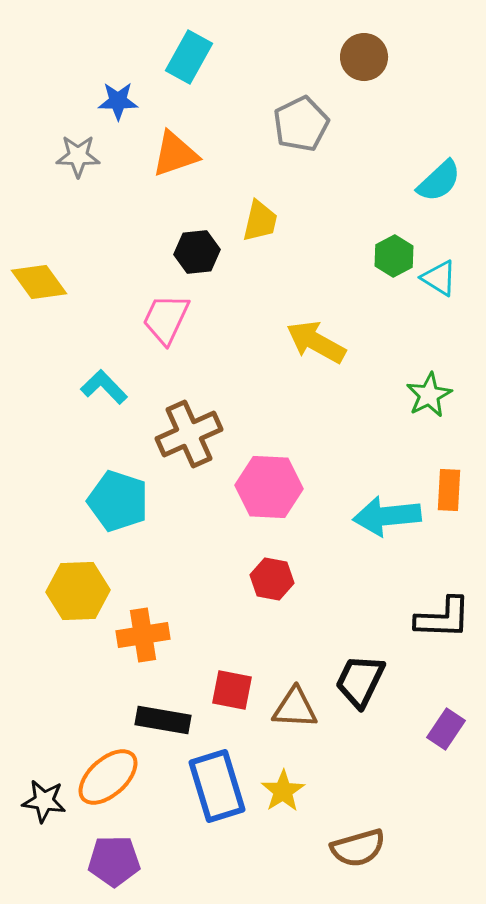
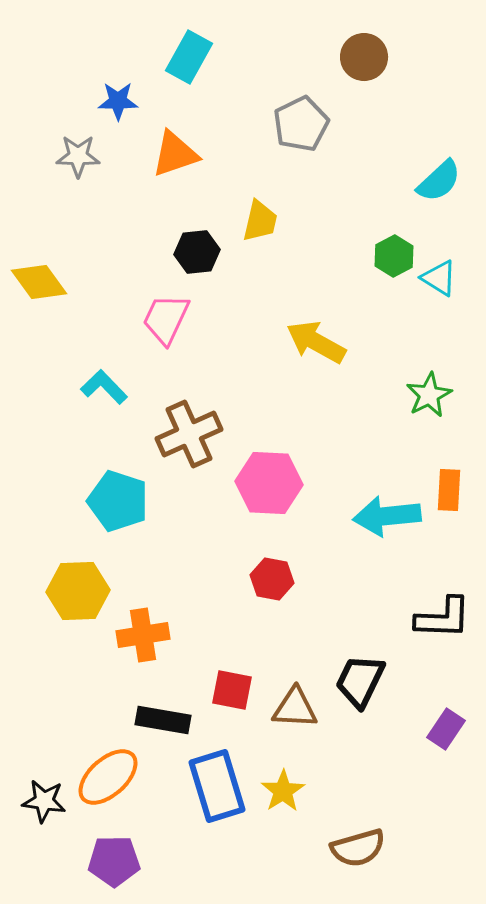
pink hexagon: moved 4 px up
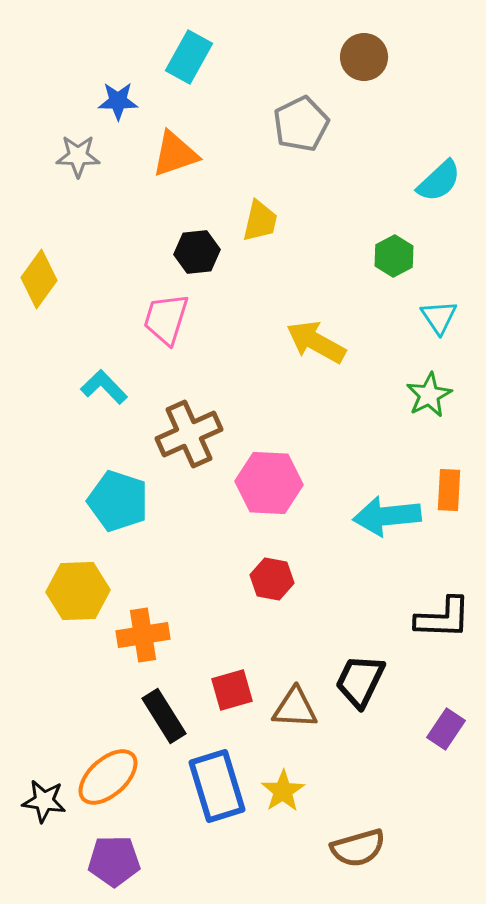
cyan triangle: moved 39 px down; rotated 24 degrees clockwise
yellow diamond: moved 3 px up; rotated 72 degrees clockwise
pink trapezoid: rotated 8 degrees counterclockwise
red square: rotated 27 degrees counterclockwise
black rectangle: moved 1 px right, 4 px up; rotated 48 degrees clockwise
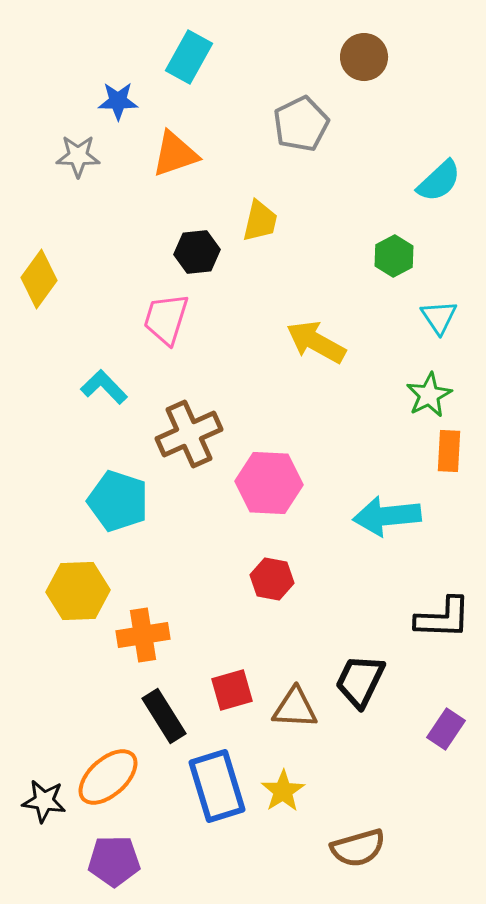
orange rectangle: moved 39 px up
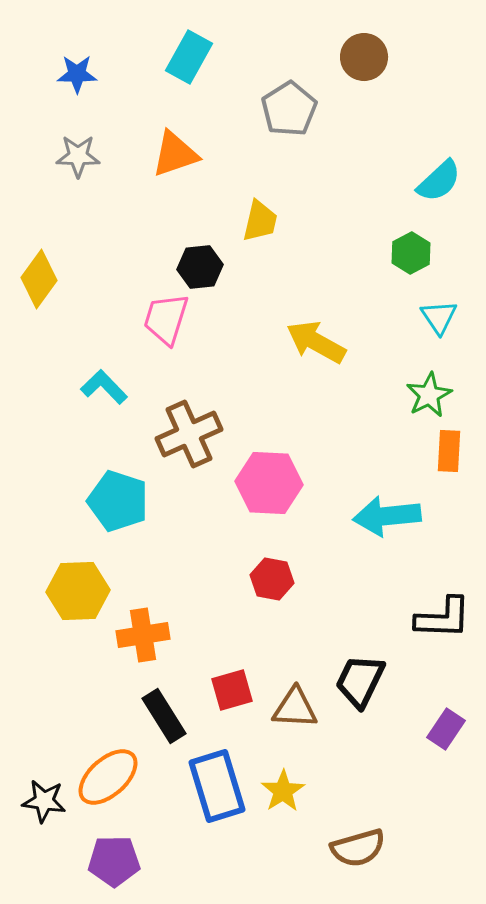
blue star: moved 41 px left, 27 px up
gray pentagon: moved 12 px left, 15 px up; rotated 6 degrees counterclockwise
black hexagon: moved 3 px right, 15 px down
green hexagon: moved 17 px right, 3 px up
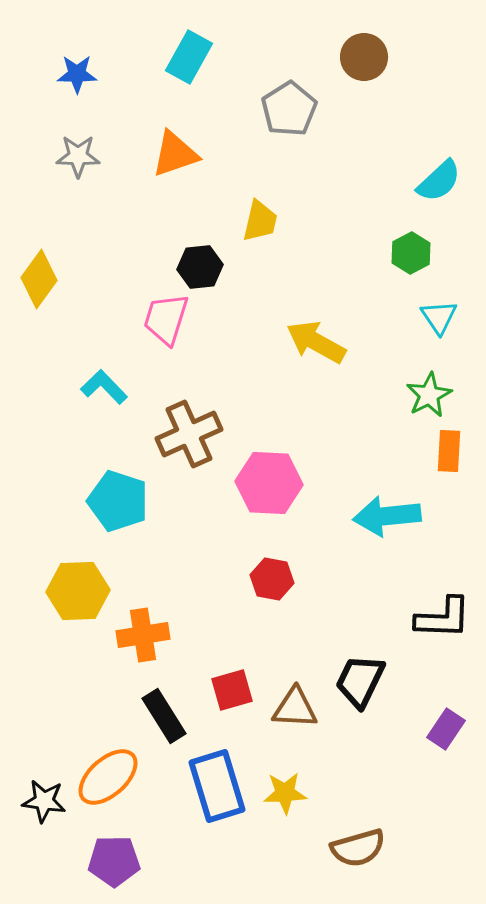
yellow star: moved 2 px right, 2 px down; rotated 30 degrees clockwise
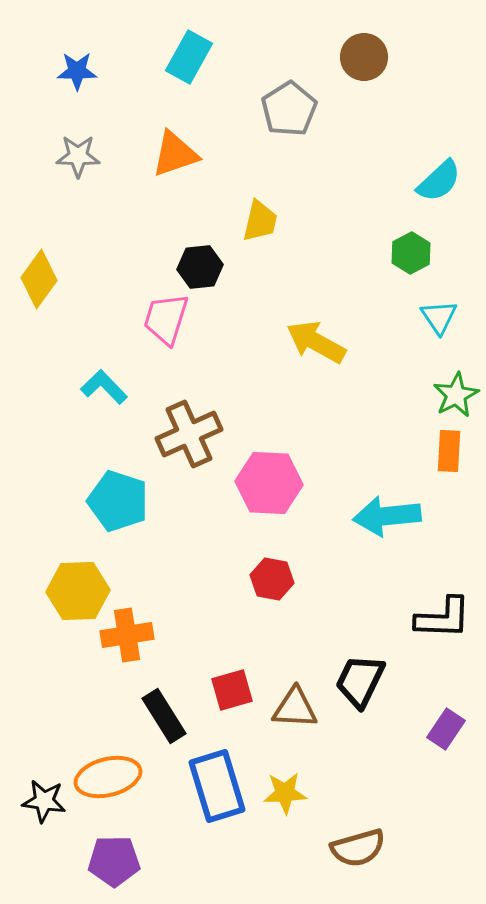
blue star: moved 3 px up
green star: moved 27 px right
orange cross: moved 16 px left
orange ellipse: rotated 28 degrees clockwise
